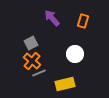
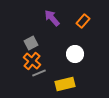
orange rectangle: rotated 24 degrees clockwise
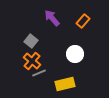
gray square: moved 2 px up; rotated 24 degrees counterclockwise
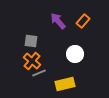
purple arrow: moved 6 px right, 3 px down
gray square: rotated 32 degrees counterclockwise
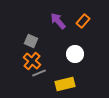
gray square: rotated 16 degrees clockwise
